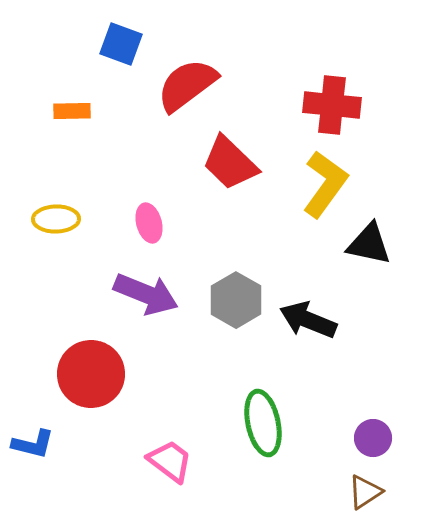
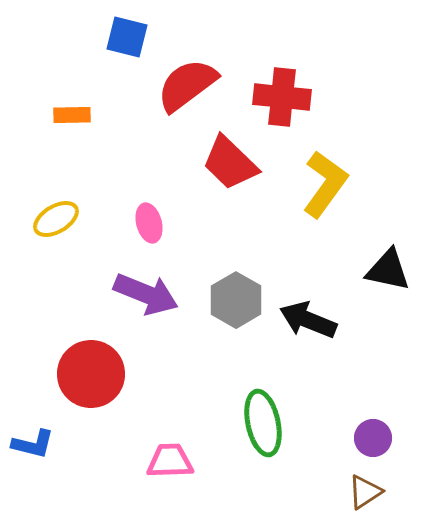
blue square: moved 6 px right, 7 px up; rotated 6 degrees counterclockwise
red cross: moved 50 px left, 8 px up
orange rectangle: moved 4 px down
yellow ellipse: rotated 30 degrees counterclockwise
black triangle: moved 19 px right, 26 px down
pink trapezoid: rotated 39 degrees counterclockwise
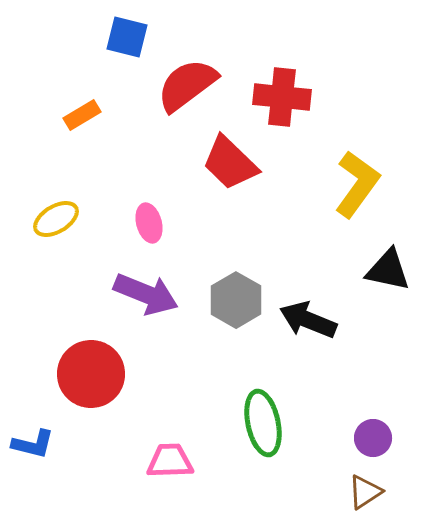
orange rectangle: moved 10 px right; rotated 30 degrees counterclockwise
yellow L-shape: moved 32 px right
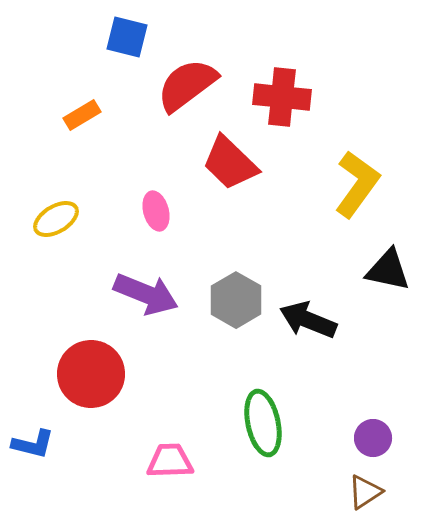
pink ellipse: moved 7 px right, 12 px up
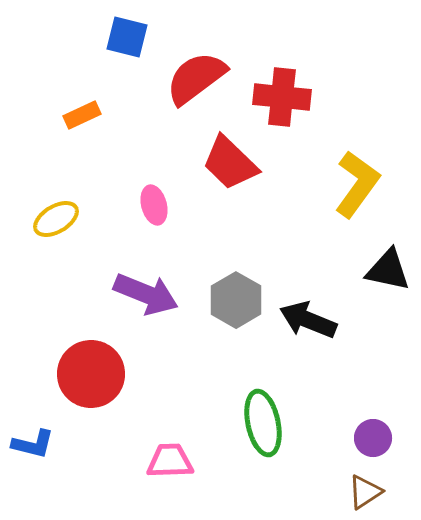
red semicircle: moved 9 px right, 7 px up
orange rectangle: rotated 6 degrees clockwise
pink ellipse: moved 2 px left, 6 px up
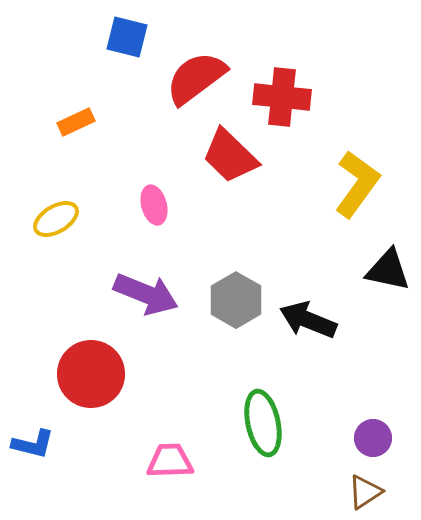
orange rectangle: moved 6 px left, 7 px down
red trapezoid: moved 7 px up
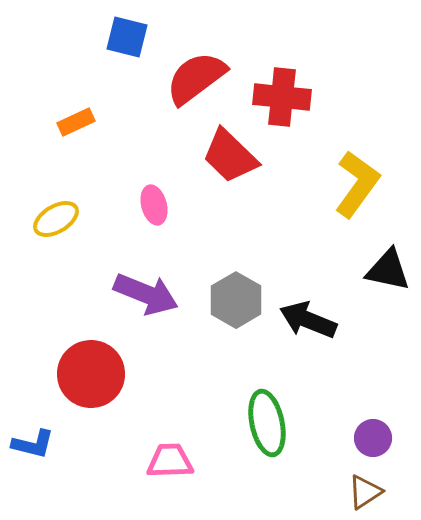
green ellipse: moved 4 px right
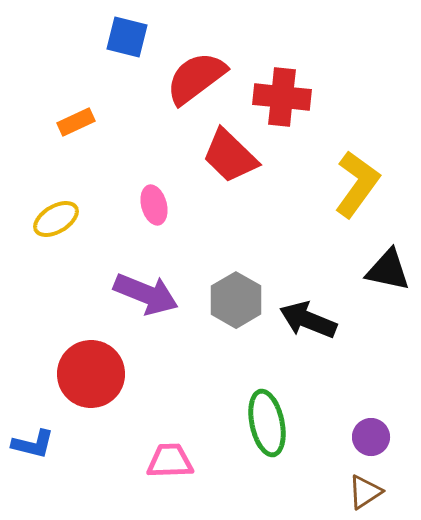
purple circle: moved 2 px left, 1 px up
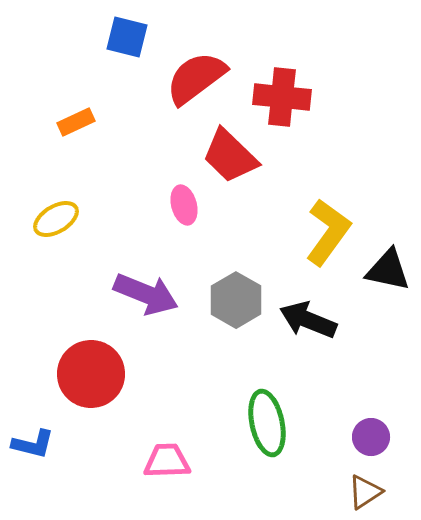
yellow L-shape: moved 29 px left, 48 px down
pink ellipse: moved 30 px right
pink trapezoid: moved 3 px left
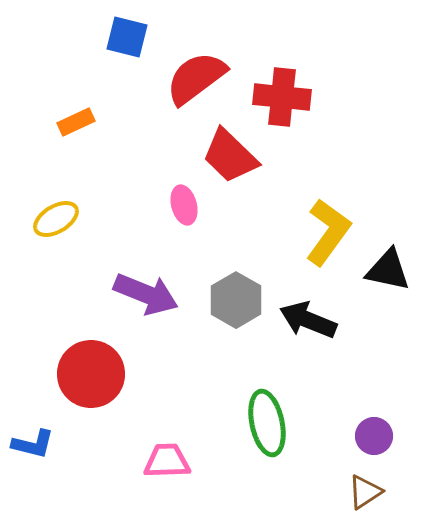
purple circle: moved 3 px right, 1 px up
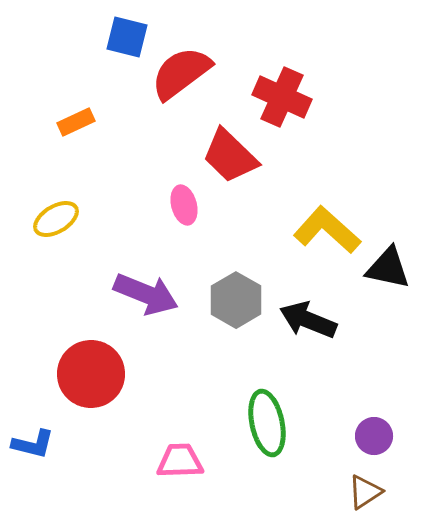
red semicircle: moved 15 px left, 5 px up
red cross: rotated 18 degrees clockwise
yellow L-shape: moved 1 px left, 2 px up; rotated 84 degrees counterclockwise
black triangle: moved 2 px up
pink trapezoid: moved 13 px right
